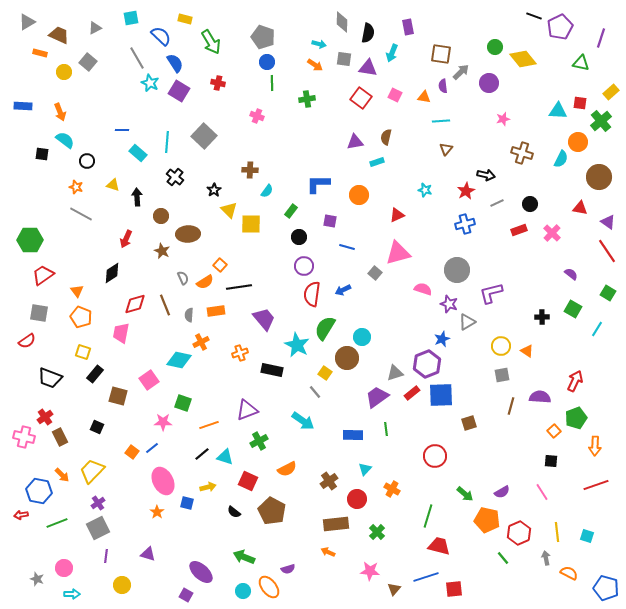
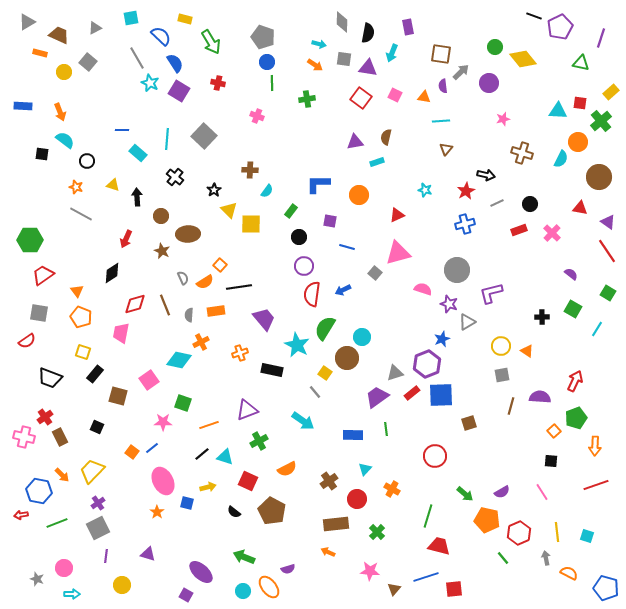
cyan line at (167, 142): moved 3 px up
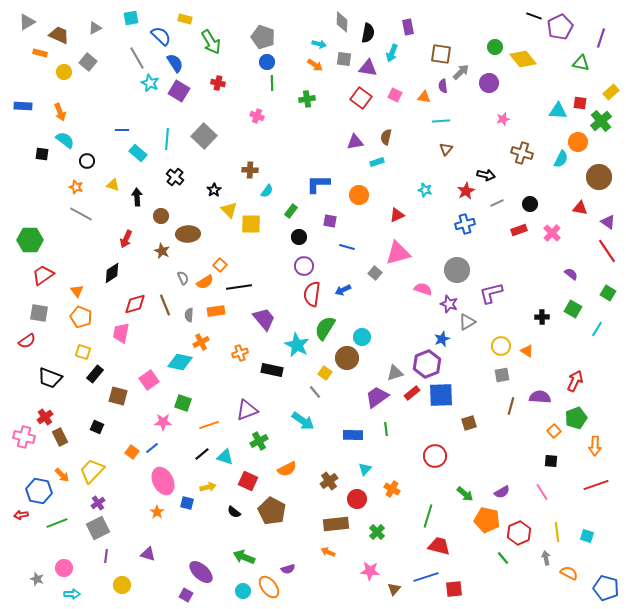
cyan diamond at (179, 360): moved 1 px right, 2 px down
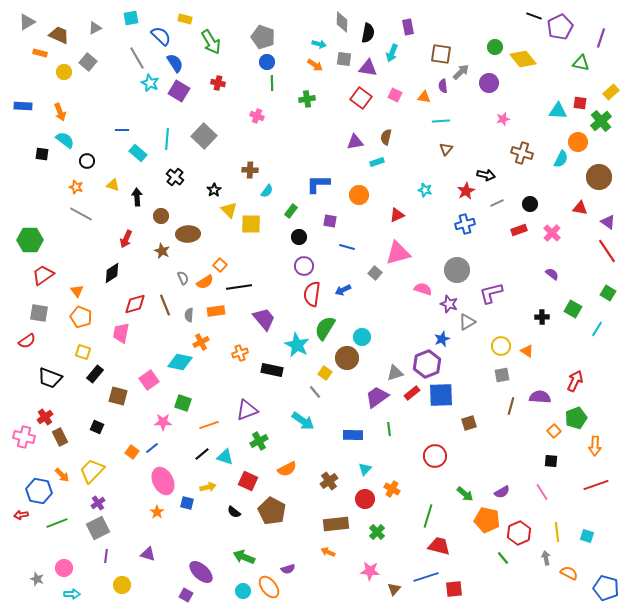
purple semicircle at (571, 274): moved 19 px left
green line at (386, 429): moved 3 px right
red circle at (357, 499): moved 8 px right
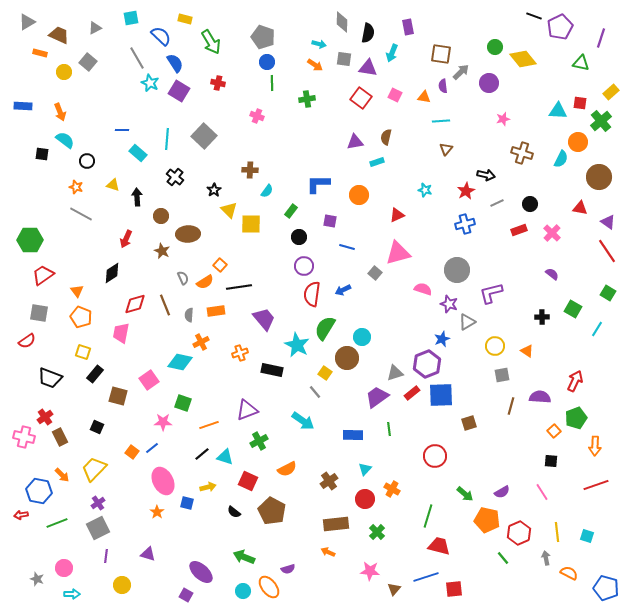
yellow circle at (501, 346): moved 6 px left
yellow trapezoid at (92, 471): moved 2 px right, 2 px up
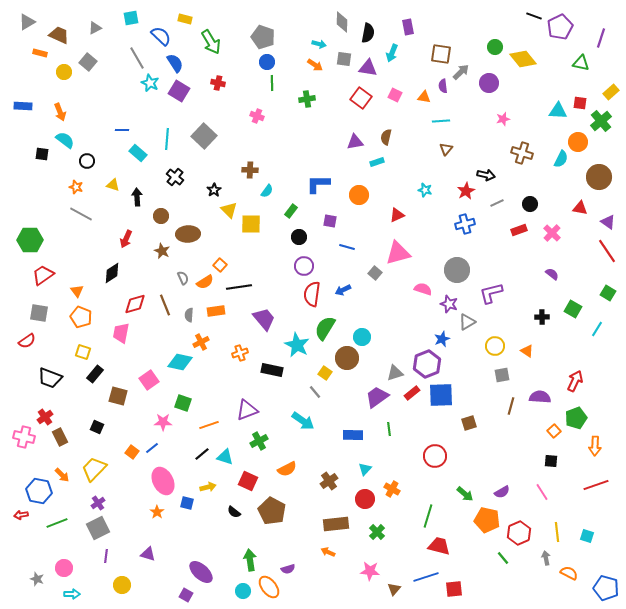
green arrow at (244, 557): moved 6 px right, 3 px down; rotated 60 degrees clockwise
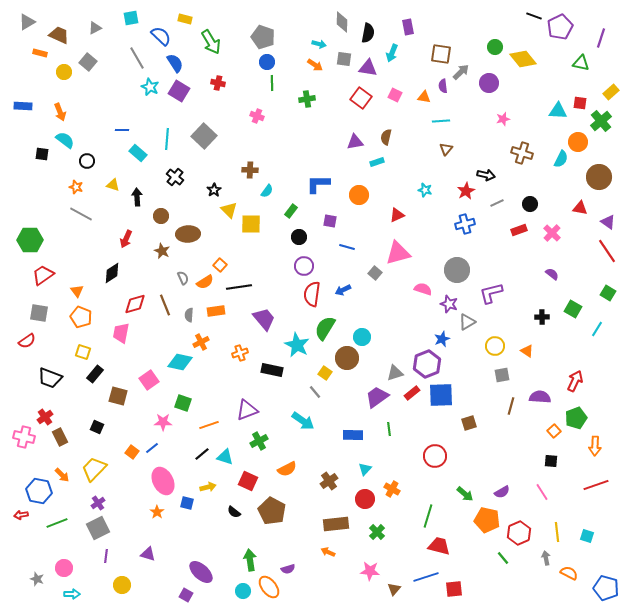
cyan star at (150, 83): moved 4 px down
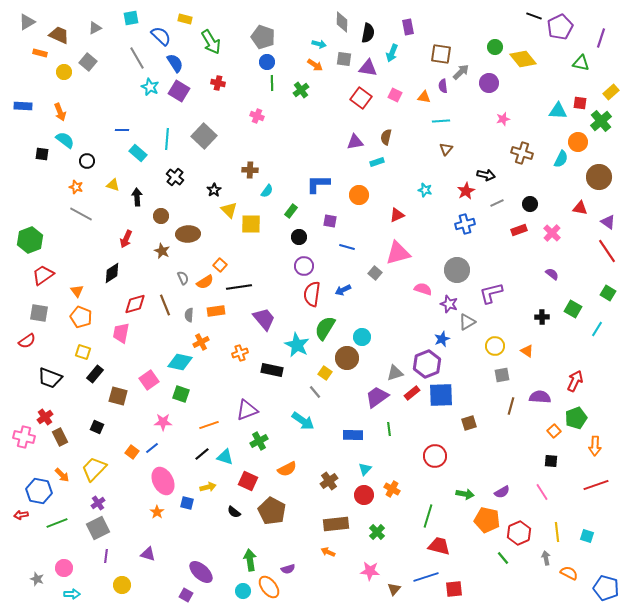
green cross at (307, 99): moved 6 px left, 9 px up; rotated 28 degrees counterclockwise
green hexagon at (30, 240): rotated 20 degrees counterclockwise
green square at (183, 403): moved 2 px left, 9 px up
green arrow at (465, 494): rotated 30 degrees counterclockwise
red circle at (365, 499): moved 1 px left, 4 px up
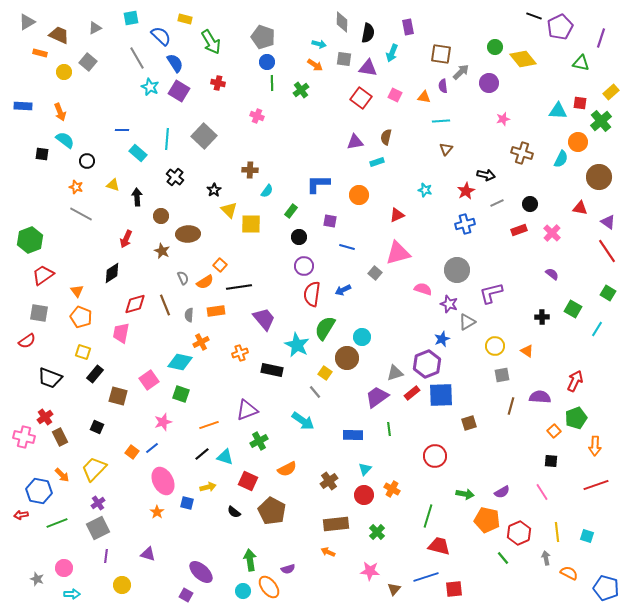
pink star at (163, 422): rotated 18 degrees counterclockwise
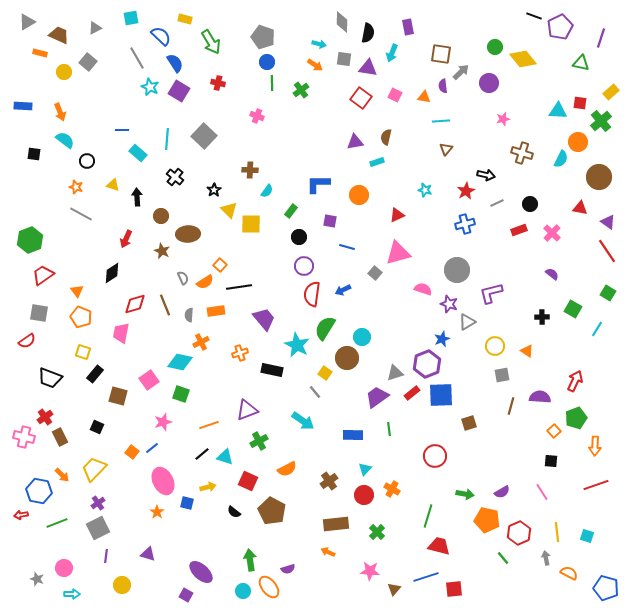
black square at (42, 154): moved 8 px left
